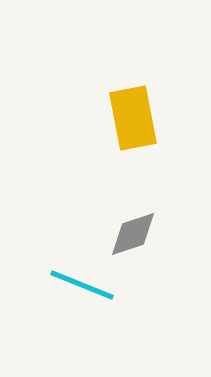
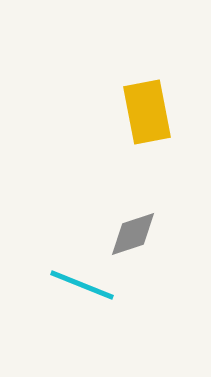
yellow rectangle: moved 14 px right, 6 px up
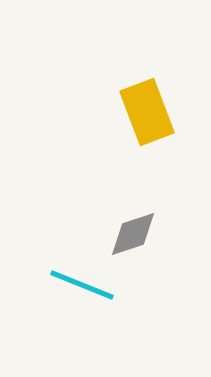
yellow rectangle: rotated 10 degrees counterclockwise
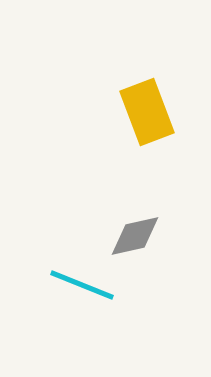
gray diamond: moved 2 px right, 2 px down; rotated 6 degrees clockwise
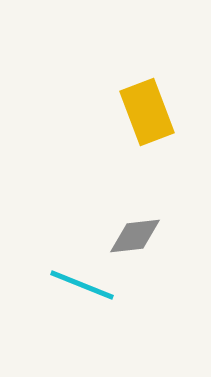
gray diamond: rotated 6 degrees clockwise
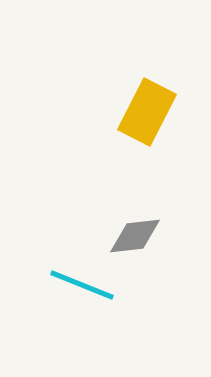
yellow rectangle: rotated 48 degrees clockwise
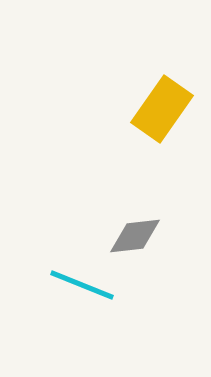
yellow rectangle: moved 15 px right, 3 px up; rotated 8 degrees clockwise
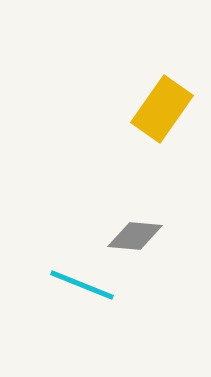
gray diamond: rotated 12 degrees clockwise
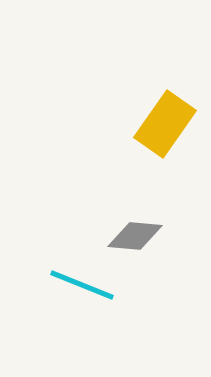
yellow rectangle: moved 3 px right, 15 px down
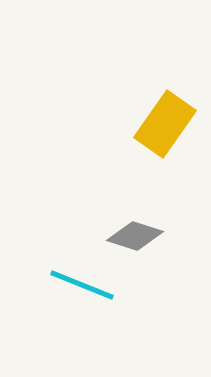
gray diamond: rotated 12 degrees clockwise
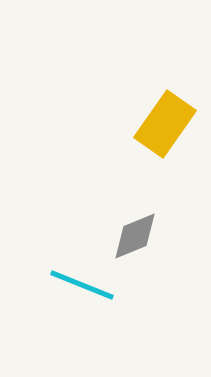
gray diamond: rotated 40 degrees counterclockwise
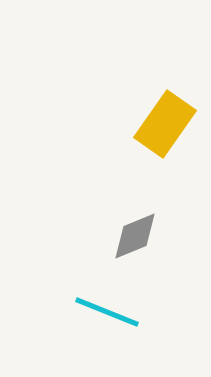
cyan line: moved 25 px right, 27 px down
